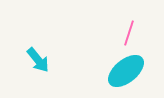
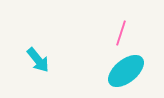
pink line: moved 8 px left
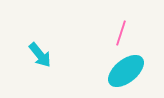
cyan arrow: moved 2 px right, 5 px up
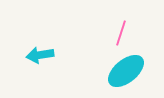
cyan arrow: rotated 120 degrees clockwise
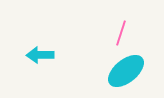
cyan arrow: rotated 8 degrees clockwise
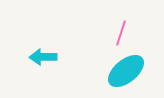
cyan arrow: moved 3 px right, 2 px down
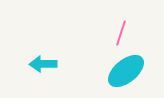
cyan arrow: moved 7 px down
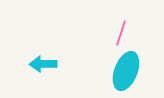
cyan ellipse: rotated 30 degrees counterclockwise
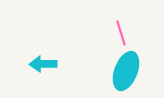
pink line: rotated 35 degrees counterclockwise
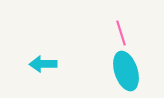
cyan ellipse: rotated 39 degrees counterclockwise
